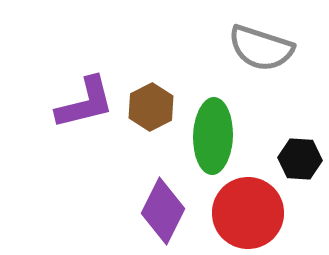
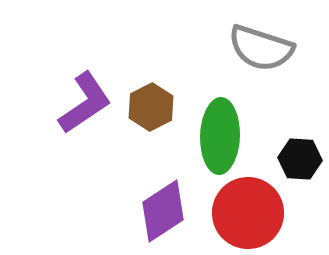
purple L-shape: rotated 20 degrees counterclockwise
green ellipse: moved 7 px right
purple diamond: rotated 30 degrees clockwise
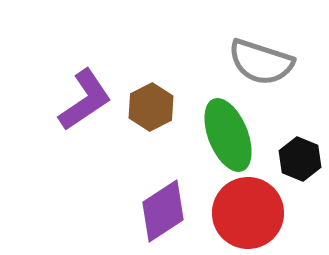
gray semicircle: moved 14 px down
purple L-shape: moved 3 px up
green ellipse: moved 8 px right, 1 px up; rotated 24 degrees counterclockwise
black hexagon: rotated 18 degrees clockwise
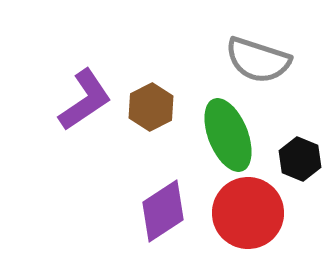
gray semicircle: moved 3 px left, 2 px up
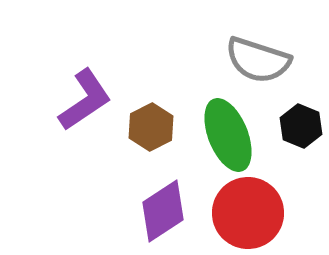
brown hexagon: moved 20 px down
black hexagon: moved 1 px right, 33 px up
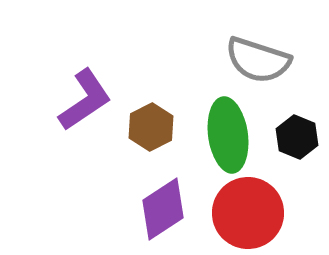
black hexagon: moved 4 px left, 11 px down
green ellipse: rotated 14 degrees clockwise
purple diamond: moved 2 px up
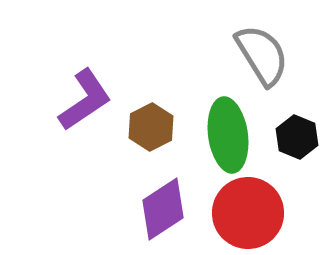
gray semicircle: moved 4 px right, 5 px up; rotated 140 degrees counterclockwise
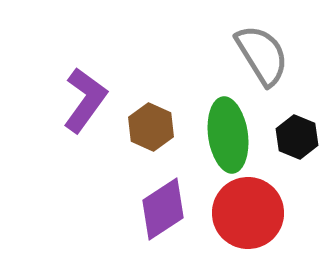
purple L-shape: rotated 20 degrees counterclockwise
brown hexagon: rotated 9 degrees counterclockwise
